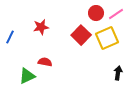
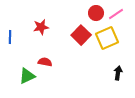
blue line: rotated 24 degrees counterclockwise
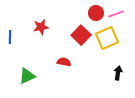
pink line: rotated 14 degrees clockwise
red semicircle: moved 19 px right
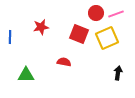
red square: moved 2 px left, 1 px up; rotated 24 degrees counterclockwise
green triangle: moved 1 px left, 1 px up; rotated 24 degrees clockwise
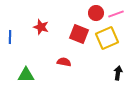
red star: rotated 28 degrees clockwise
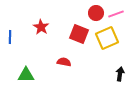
red star: rotated 14 degrees clockwise
black arrow: moved 2 px right, 1 px down
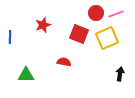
red star: moved 2 px right, 2 px up; rotated 21 degrees clockwise
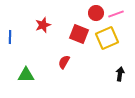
red semicircle: rotated 72 degrees counterclockwise
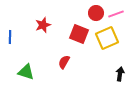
green triangle: moved 3 px up; rotated 18 degrees clockwise
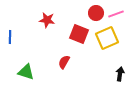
red star: moved 4 px right, 5 px up; rotated 28 degrees clockwise
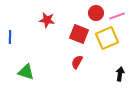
pink line: moved 1 px right, 2 px down
red semicircle: moved 13 px right
